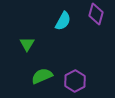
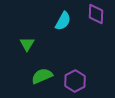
purple diamond: rotated 15 degrees counterclockwise
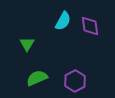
purple diamond: moved 6 px left, 12 px down; rotated 10 degrees counterclockwise
green semicircle: moved 5 px left, 2 px down
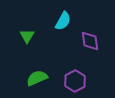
purple diamond: moved 15 px down
green triangle: moved 8 px up
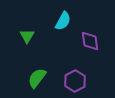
green semicircle: rotated 30 degrees counterclockwise
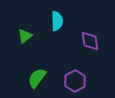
cyan semicircle: moved 6 px left; rotated 30 degrees counterclockwise
green triangle: moved 2 px left; rotated 21 degrees clockwise
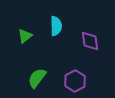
cyan semicircle: moved 1 px left, 5 px down
